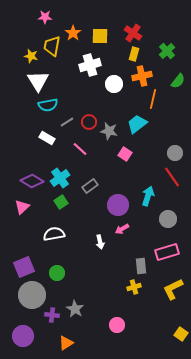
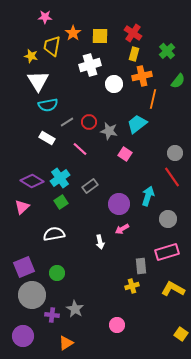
purple circle at (118, 205): moved 1 px right, 1 px up
yellow cross at (134, 287): moved 2 px left, 1 px up
yellow L-shape at (173, 289): rotated 55 degrees clockwise
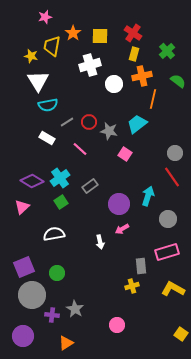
pink star at (45, 17): rotated 16 degrees counterclockwise
green semicircle at (178, 81): rotated 91 degrees counterclockwise
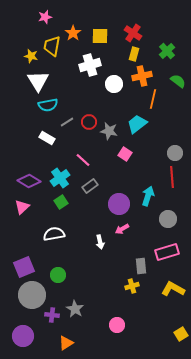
pink line at (80, 149): moved 3 px right, 11 px down
red line at (172, 177): rotated 30 degrees clockwise
purple diamond at (32, 181): moved 3 px left
green circle at (57, 273): moved 1 px right, 2 px down
yellow square at (181, 334): rotated 24 degrees clockwise
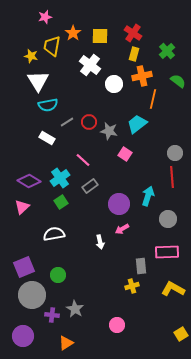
white cross at (90, 65): rotated 35 degrees counterclockwise
pink rectangle at (167, 252): rotated 15 degrees clockwise
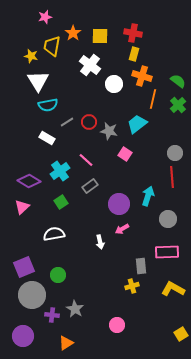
red cross at (133, 33): rotated 24 degrees counterclockwise
green cross at (167, 51): moved 11 px right, 54 px down
orange cross at (142, 76): rotated 30 degrees clockwise
pink line at (83, 160): moved 3 px right
cyan cross at (60, 178): moved 7 px up
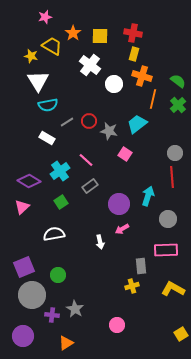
yellow trapezoid at (52, 46): rotated 110 degrees clockwise
red circle at (89, 122): moved 1 px up
pink rectangle at (167, 252): moved 1 px left, 2 px up
